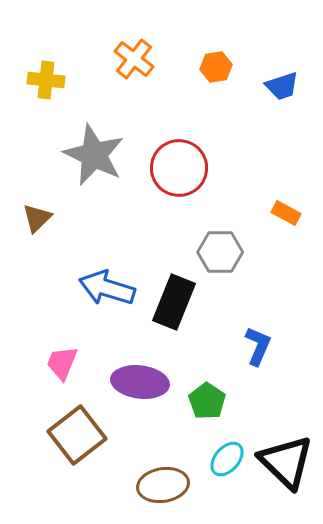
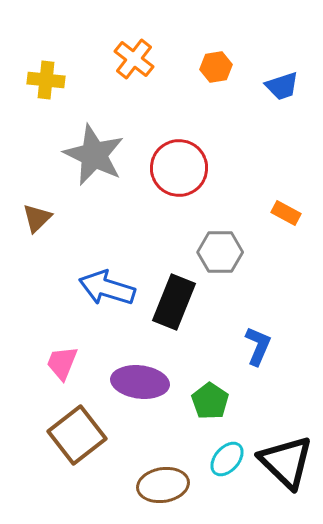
green pentagon: moved 3 px right
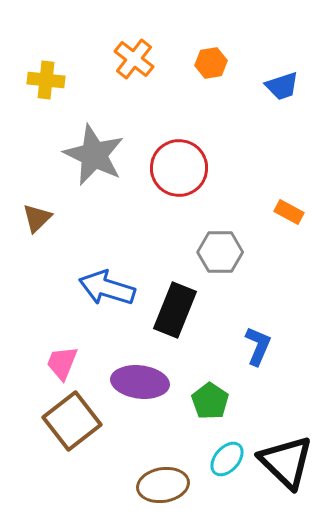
orange hexagon: moved 5 px left, 4 px up
orange rectangle: moved 3 px right, 1 px up
black rectangle: moved 1 px right, 8 px down
brown square: moved 5 px left, 14 px up
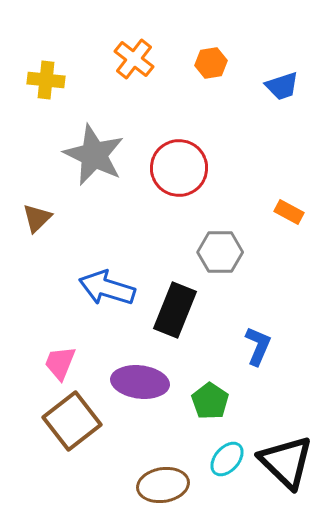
pink trapezoid: moved 2 px left
